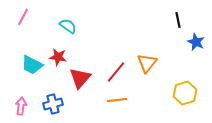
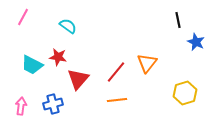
red triangle: moved 2 px left, 1 px down
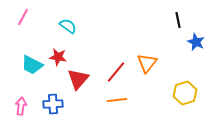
blue cross: rotated 12 degrees clockwise
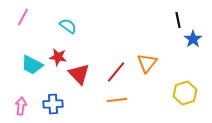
blue star: moved 3 px left, 3 px up; rotated 12 degrees clockwise
red triangle: moved 1 px right, 5 px up; rotated 25 degrees counterclockwise
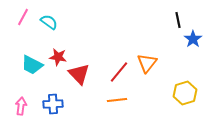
cyan semicircle: moved 19 px left, 4 px up
red line: moved 3 px right
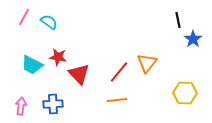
pink line: moved 1 px right
yellow hexagon: rotated 20 degrees clockwise
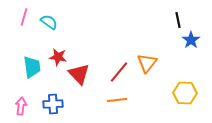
pink line: rotated 12 degrees counterclockwise
blue star: moved 2 px left, 1 px down
cyan trapezoid: moved 2 px down; rotated 125 degrees counterclockwise
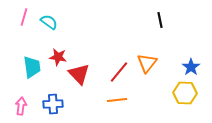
black line: moved 18 px left
blue star: moved 27 px down
